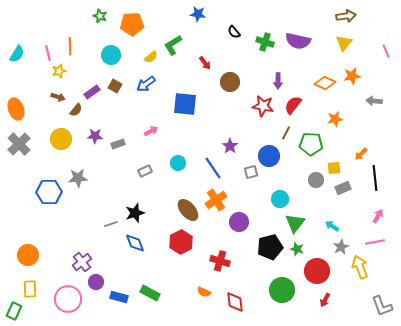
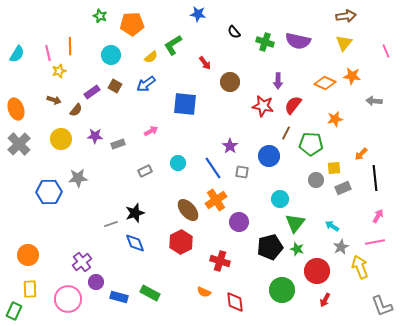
orange star at (352, 76): rotated 18 degrees clockwise
brown arrow at (58, 97): moved 4 px left, 3 px down
gray square at (251, 172): moved 9 px left; rotated 24 degrees clockwise
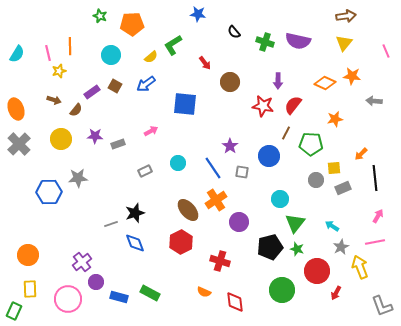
red arrow at (325, 300): moved 11 px right, 7 px up
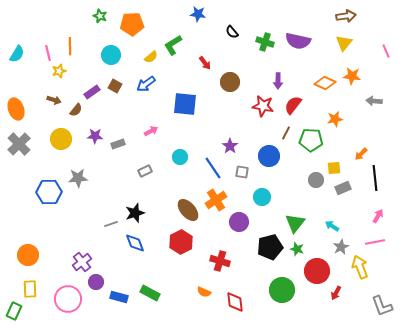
black semicircle at (234, 32): moved 2 px left
green pentagon at (311, 144): moved 4 px up
cyan circle at (178, 163): moved 2 px right, 6 px up
cyan circle at (280, 199): moved 18 px left, 2 px up
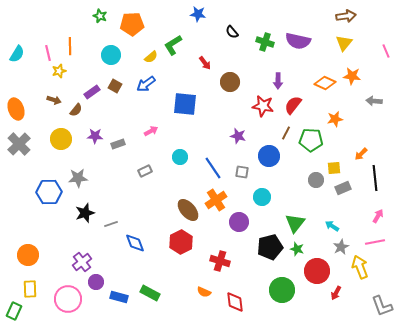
purple star at (230, 146): moved 8 px right, 10 px up; rotated 21 degrees counterclockwise
black star at (135, 213): moved 50 px left
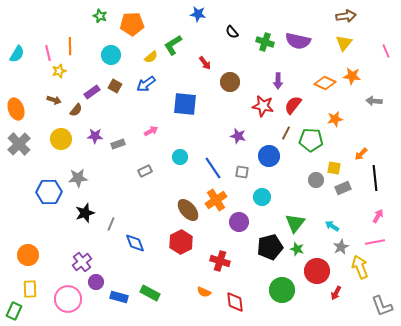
yellow square at (334, 168): rotated 16 degrees clockwise
gray line at (111, 224): rotated 48 degrees counterclockwise
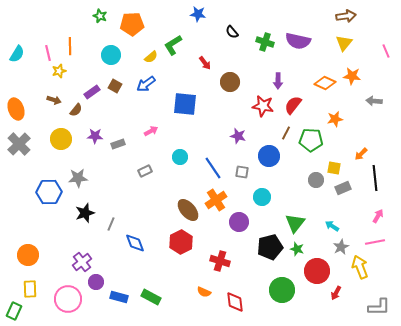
green rectangle at (150, 293): moved 1 px right, 4 px down
gray L-shape at (382, 306): moved 3 px left, 1 px down; rotated 70 degrees counterclockwise
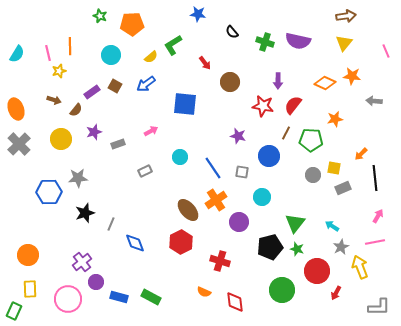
purple star at (95, 136): moved 1 px left, 4 px up; rotated 21 degrees counterclockwise
gray circle at (316, 180): moved 3 px left, 5 px up
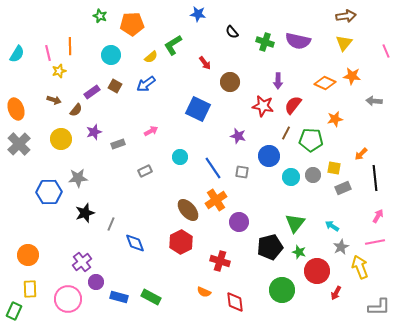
blue square at (185, 104): moved 13 px right, 5 px down; rotated 20 degrees clockwise
cyan circle at (262, 197): moved 29 px right, 20 px up
green star at (297, 249): moved 2 px right, 3 px down
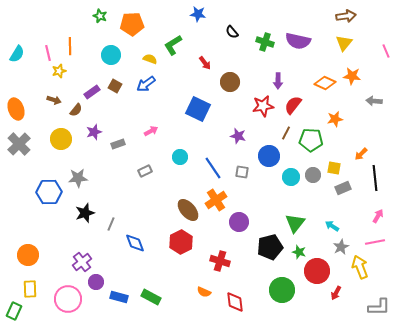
yellow semicircle at (151, 57): moved 1 px left, 2 px down; rotated 120 degrees counterclockwise
red star at (263, 106): rotated 20 degrees counterclockwise
